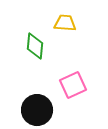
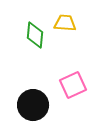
green diamond: moved 11 px up
black circle: moved 4 px left, 5 px up
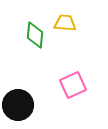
black circle: moved 15 px left
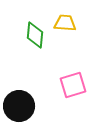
pink square: rotated 8 degrees clockwise
black circle: moved 1 px right, 1 px down
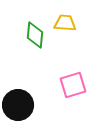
black circle: moved 1 px left, 1 px up
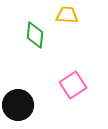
yellow trapezoid: moved 2 px right, 8 px up
pink square: rotated 16 degrees counterclockwise
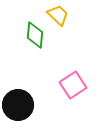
yellow trapezoid: moved 9 px left; rotated 40 degrees clockwise
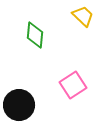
yellow trapezoid: moved 25 px right, 1 px down
black circle: moved 1 px right
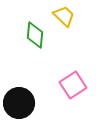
yellow trapezoid: moved 19 px left
black circle: moved 2 px up
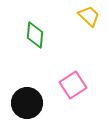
yellow trapezoid: moved 25 px right
black circle: moved 8 px right
